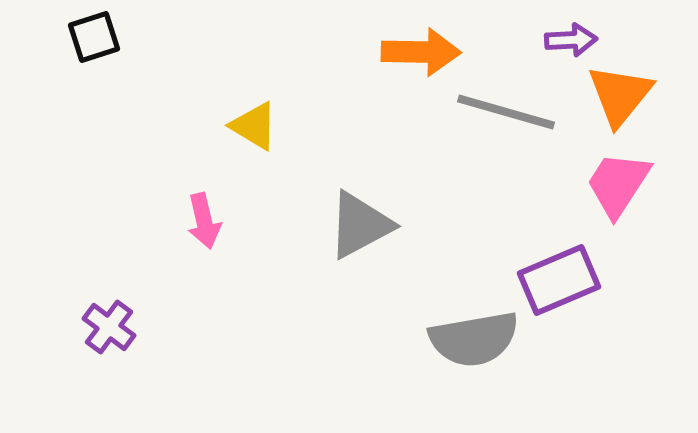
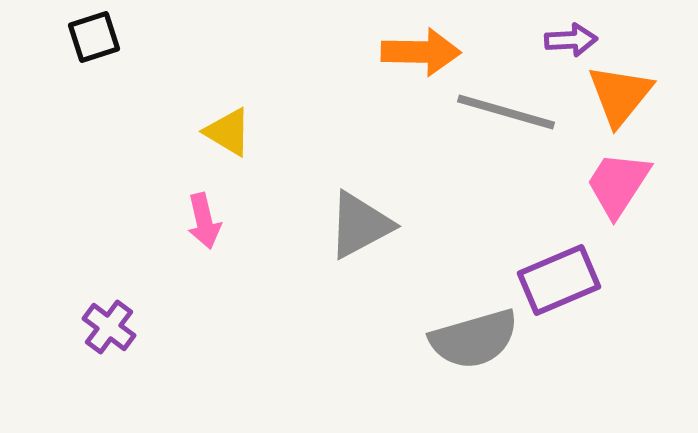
yellow triangle: moved 26 px left, 6 px down
gray semicircle: rotated 6 degrees counterclockwise
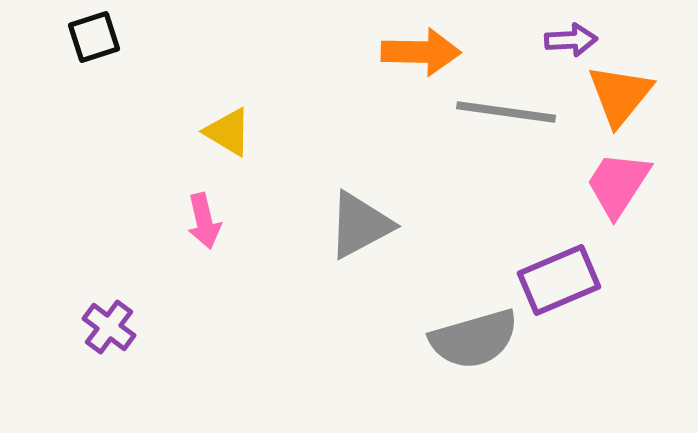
gray line: rotated 8 degrees counterclockwise
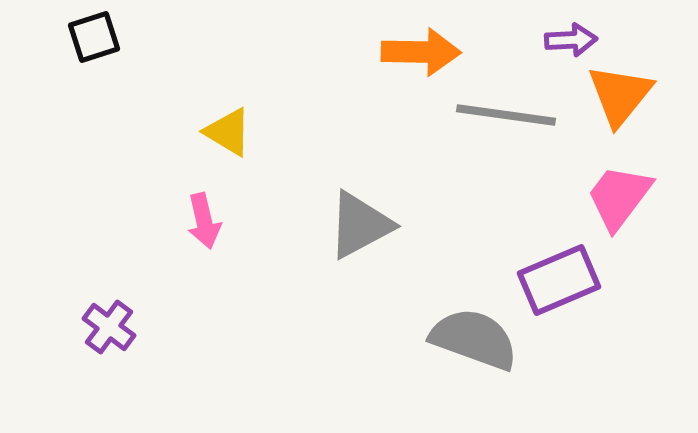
gray line: moved 3 px down
pink trapezoid: moved 1 px right, 13 px down; rotated 4 degrees clockwise
gray semicircle: rotated 144 degrees counterclockwise
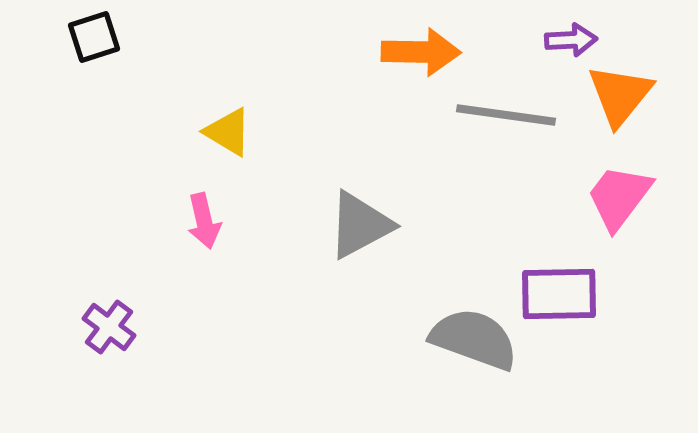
purple rectangle: moved 14 px down; rotated 22 degrees clockwise
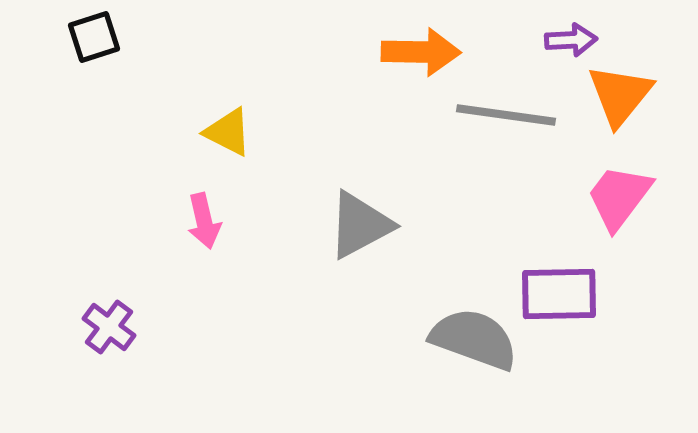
yellow triangle: rotated 4 degrees counterclockwise
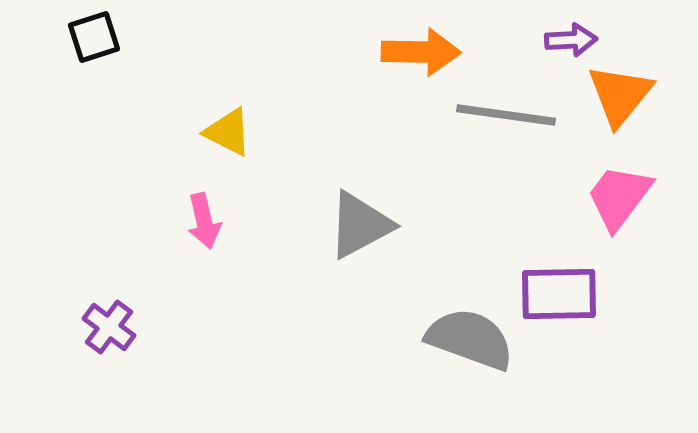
gray semicircle: moved 4 px left
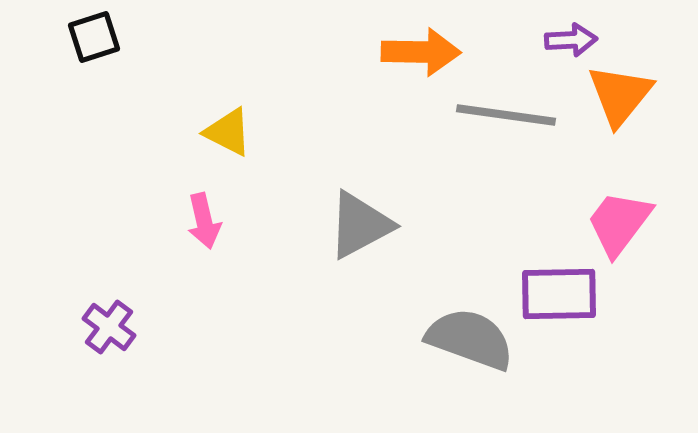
pink trapezoid: moved 26 px down
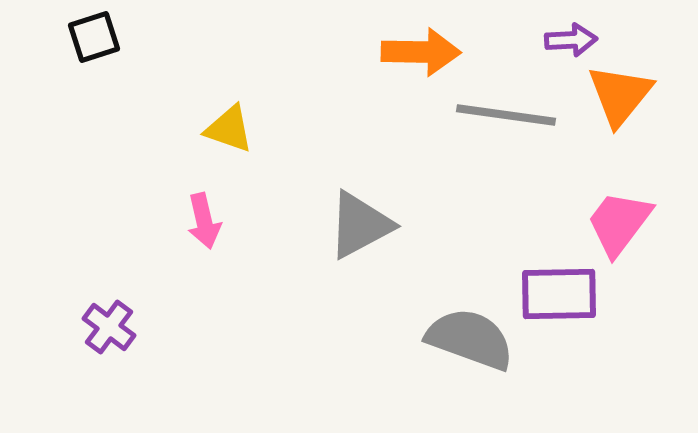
yellow triangle: moved 1 px right, 3 px up; rotated 8 degrees counterclockwise
